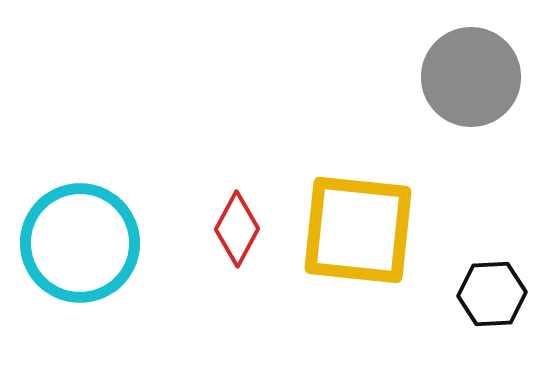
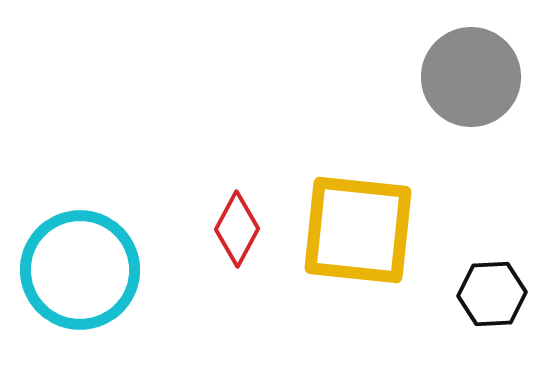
cyan circle: moved 27 px down
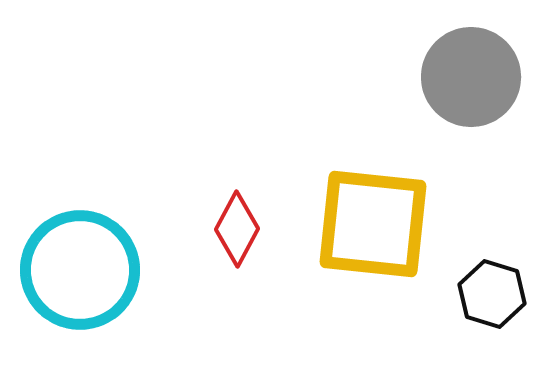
yellow square: moved 15 px right, 6 px up
black hexagon: rotated 20 degrees clockwise
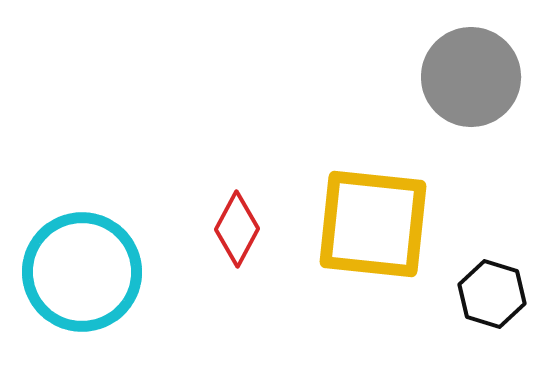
cyan circle: moved 2 px right, 2 px down
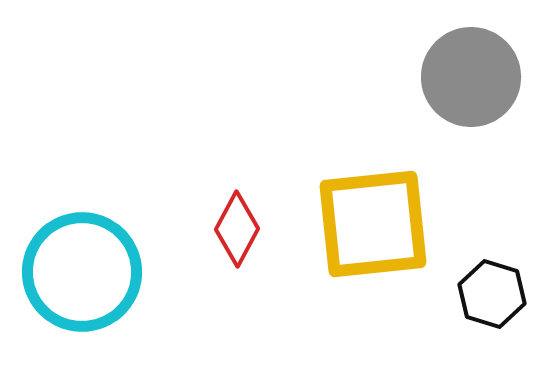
yellow square: rotated 12 degrees counterclockwise
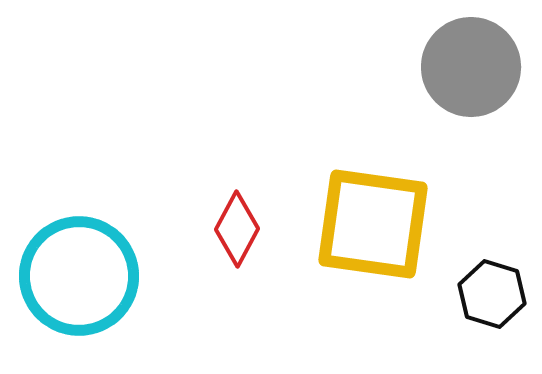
gray circle: moved 10 px up
yellow square: rotated 14 degrees clockwise
cyan circle: moved 3 px left, 4 px down
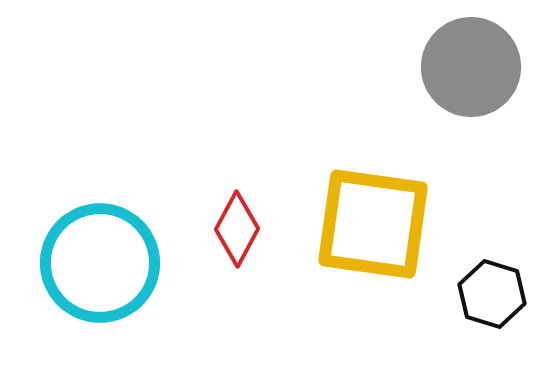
cyan circle: moved 21 px right, 13 px up
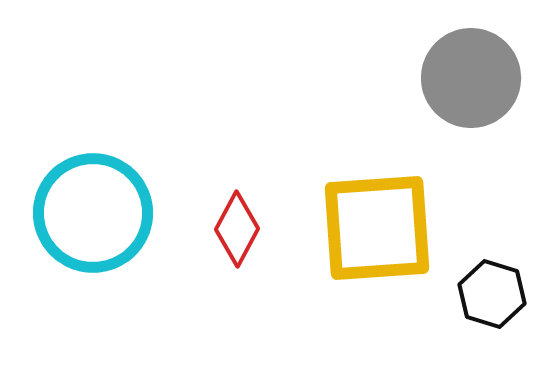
gray circle: moved 11 px down
yellow square: moved 4 px right, 4 px down; rotated 12 degrees counterclockwise
cyan circle: moved 7 px left, 50 px up
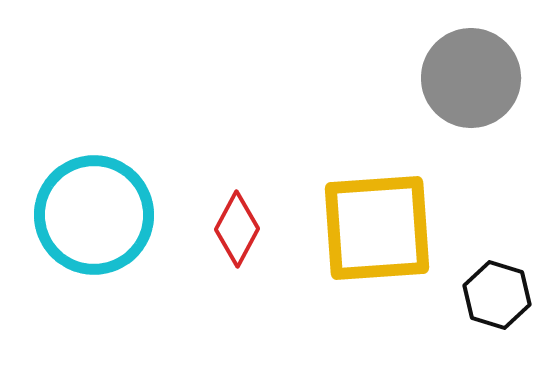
cyan circle: moved 1 px right, 2 px down
black hexagon: moved 5 px right, 1 px down
